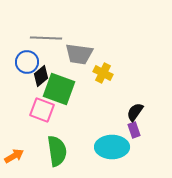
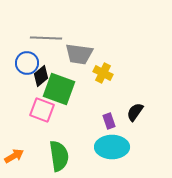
blue circle: moved 1 px down
purple rectangle: moved 25 px left, 9 px up
green semicircle: moved 2 px right, 5 px down
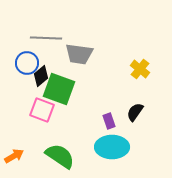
yellow cross: moved 37 px right, 4 px up; rotated 12 degrees clockwise
green semicircle: moved 1 px right; rotated 48 degrees counterclockwise
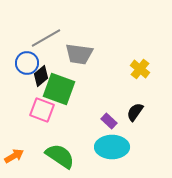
gray line: rotated 32 degrees counterclockwise
purple rectangle: rotated 28 degrees counterclockwise
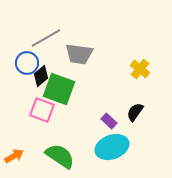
cyan ellipse: rotated 20 degrees counterclockwise
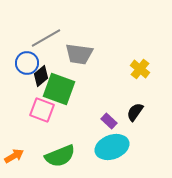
green semicircle: rotated 124 degrees clockwise
